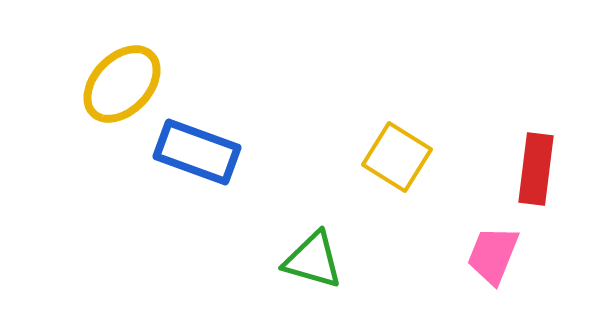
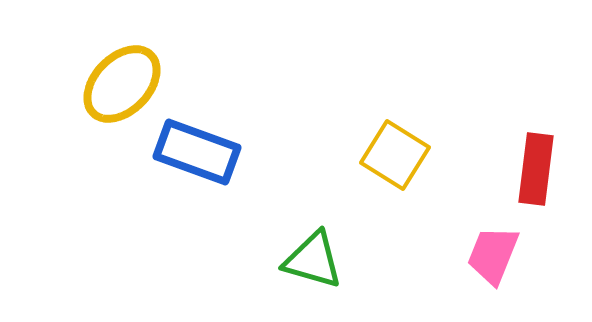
yellow square: moved 2 px left, 2 px up
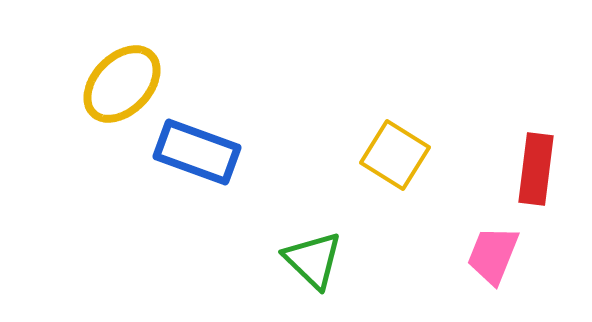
green triangle: rotated 28 degrees clockwise
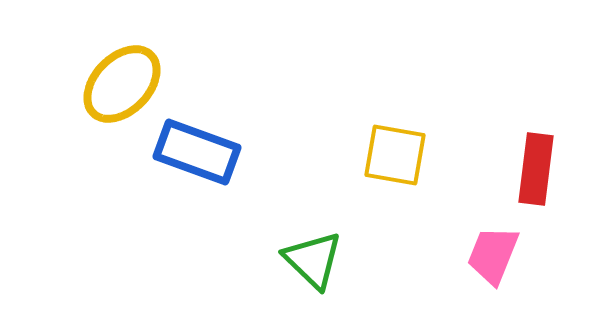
yellow square: rotated 22 degrees counterclockwise
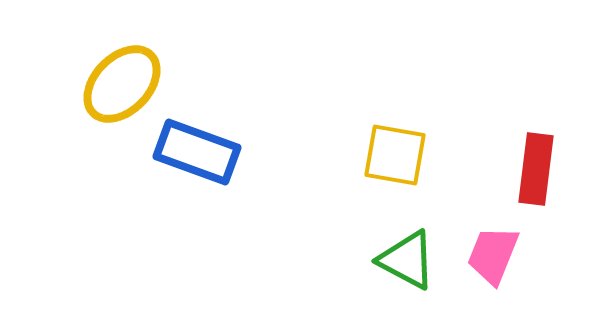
green triangle: moved 94 px right; rotated 16 degrees counterclockwise
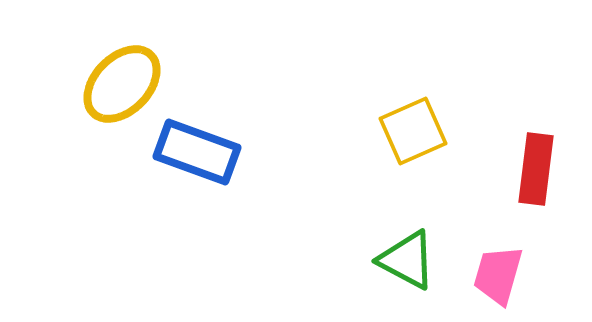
yellow square: moved 18 px right, 24 px up; rotated 34 degrees counterclockwise
pink trapezoid: moved 5 px right, 20 px down; rotated 6 degrees counterclockwise
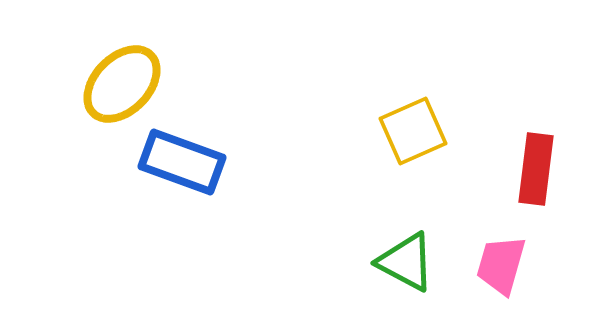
blue rectangle: moved 15 px left, 10 px down
green triangle: moved 1 px left, 2 px down
pink trapezoid: moved 3 px right, 10 px up
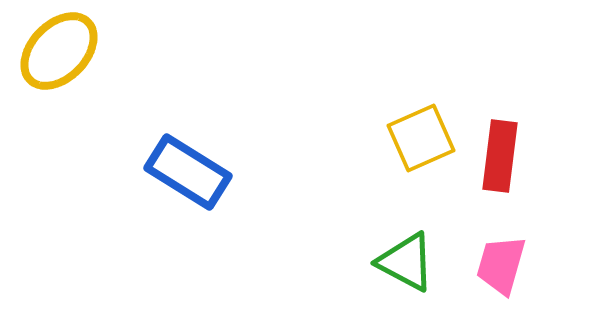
yellow ellipse: moved 63 px left, 33 px up
yellow square: moved 8 px right, 7 px down
blue rectangle: moved 6 px right, 10 px down; rotated 12 degrees clockwise
red rectangle: moved 36 px left, 13 px up
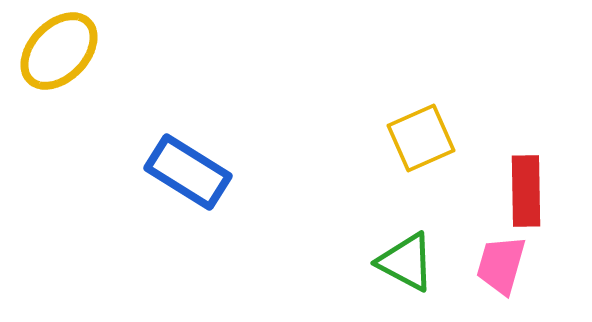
red rectangle: moved 26 px right, 35 px down; rotated 8 degrees counterclockwise
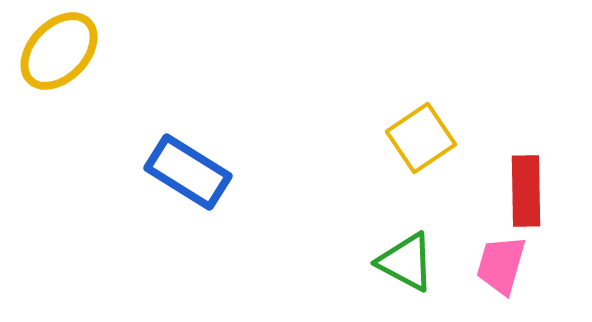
yellow square: rotated 10 degrees counterclockwise
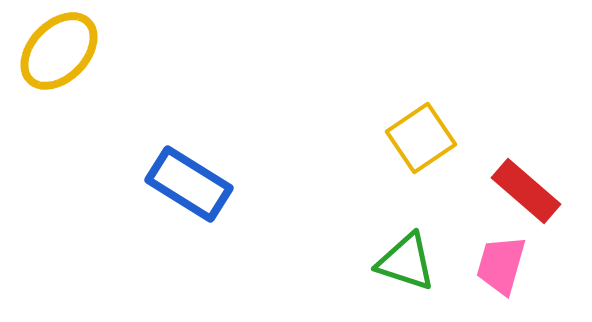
blue rectangle: moved 1 px right, 12 px down
red rectangle: rotated 48 degrees counterclockwise
green triangle: rotated 10 degrees counterclockwise
